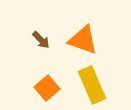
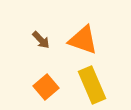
orange square: moved 1 px left, 1 px up
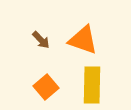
yellow rectangle: rotated 24 degrees clockwise
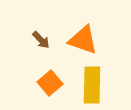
orange square: moved 4 px right, 4 px up
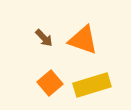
brown arrow: moved 3 px right, 2 px up
yellow rectangle: rotated 72 degrees clockwise
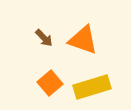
yellow rectangle: moved 2 px down
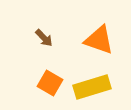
orange triangle: moved 16 px right
orange square: rotated 20 degrees counterclockwise
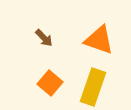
orange square: rotated 10 degrees clockwise
yellow rectangle: moved 1 px right; rotated 54 degrees counterclockwise
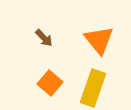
orange triangle: rotated 32 degrees clockwise
yellow rectangle: moved 1 px down
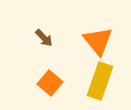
orange triangle: moved 1 px left, 1 px down
yellow rectangle: moved 7 px right, 7 px up
